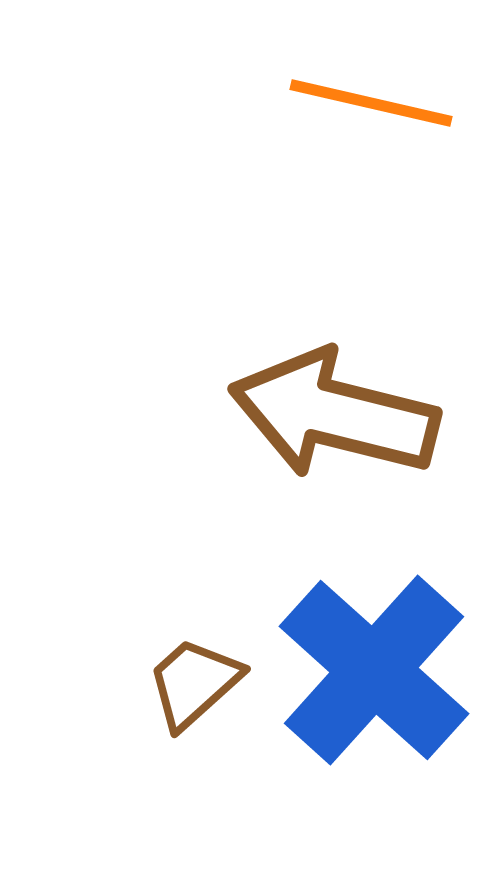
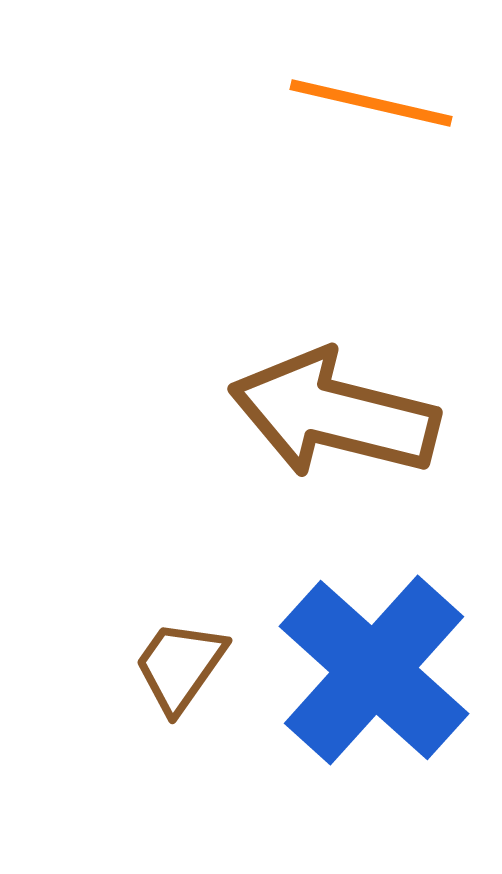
brown trapezoid: moved 14 px left, 17 px up; rotated 13 degrees counterclockwise
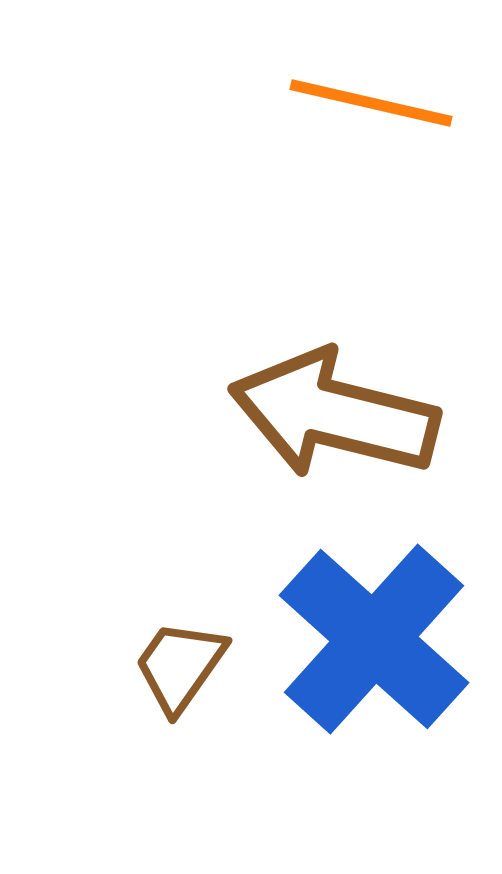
blue cross: moved 31 px up
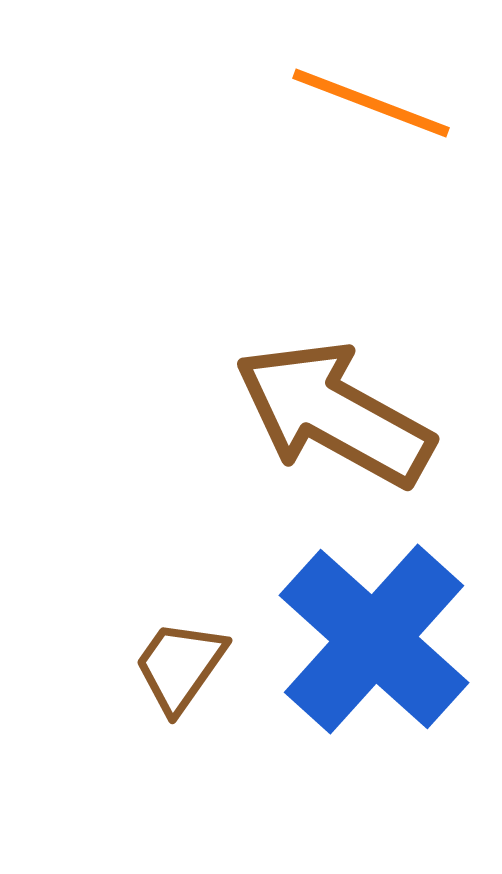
orange line: rotated 8 degrees clockwise
brown arrow: rotated 15 degrees clockwise
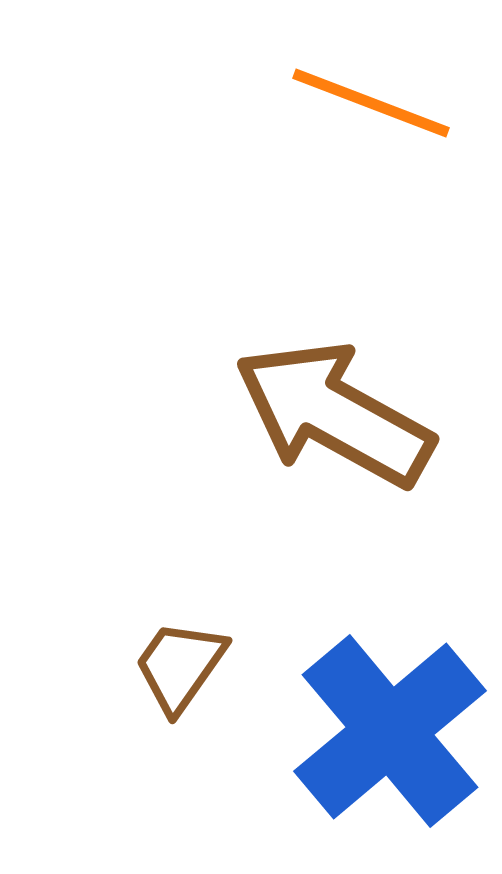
blue cross: moved 16 px right, 92 px down; rotated 8 degrees clockwise
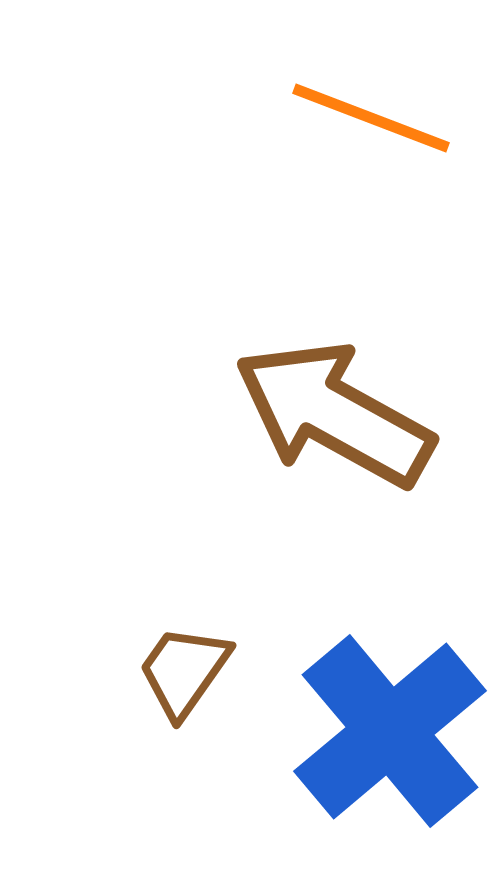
orange line: moved 15 px down
brown trapezoid: moved 4 px right, 5 px down
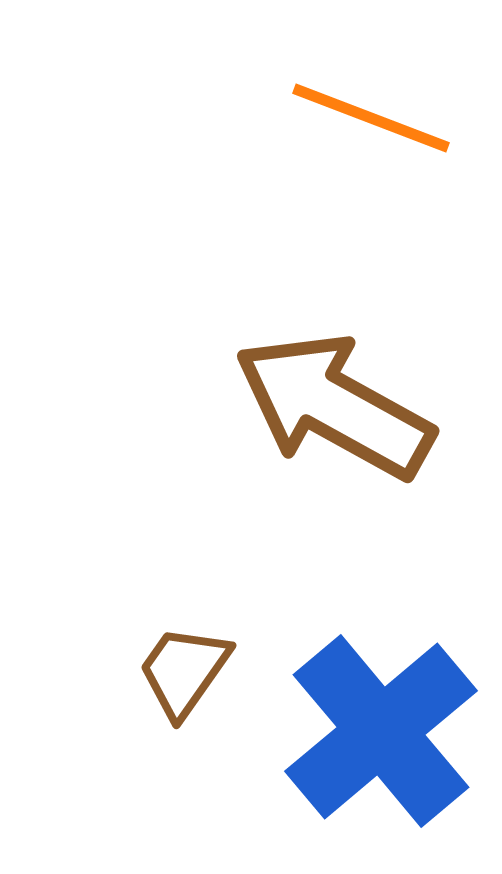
brown arrow: moved 8 px up
blue cross: moved 9 px left
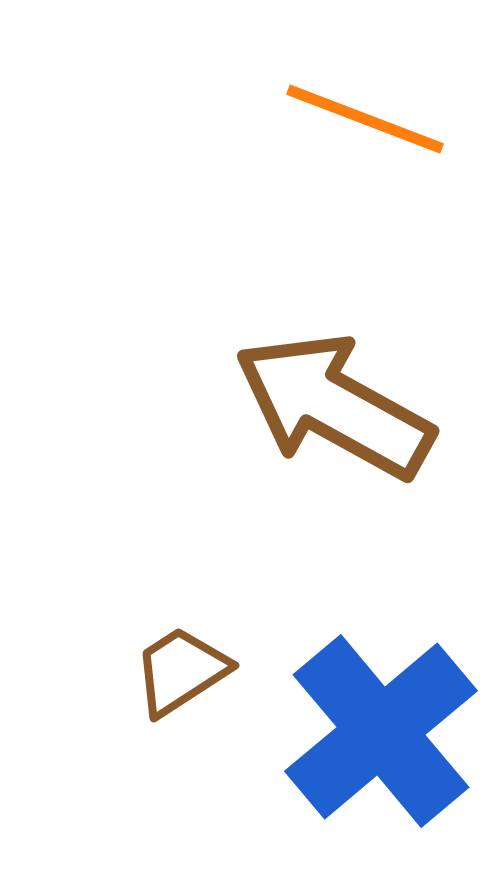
orange line: moved 6 px left, 1 px down
brown trapezoid: moved 3 px left; rotated 22 degrees clockwise
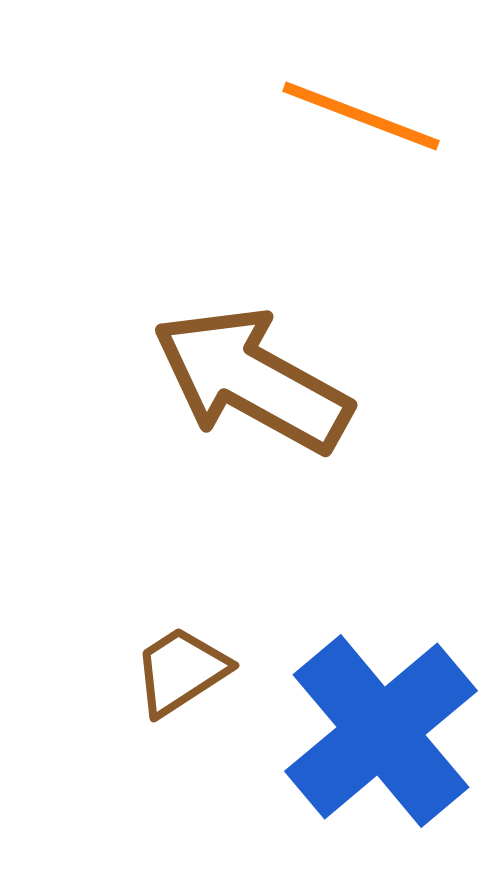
orange line: moved 4 px left, 3 px up
brown arrow: moved 82 px left, 26 px up
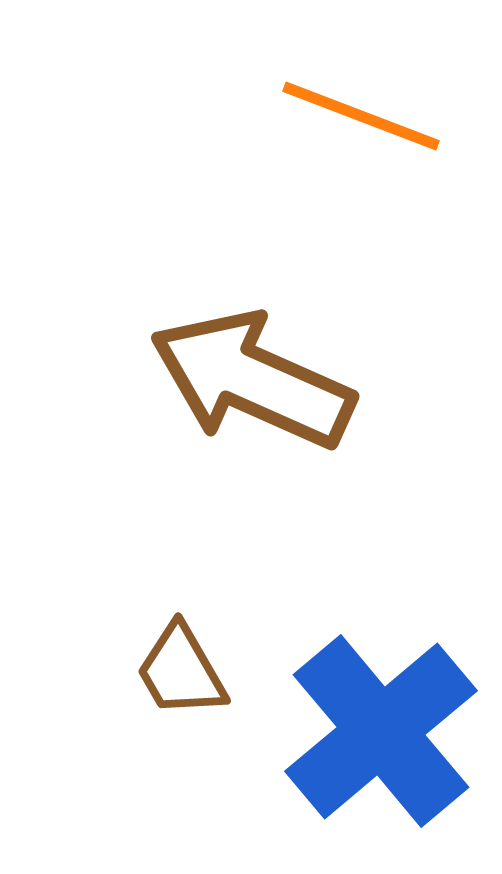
brown arrow: rotated 5 degrees counterclockwise
brown trapezoid: rotated 87 degrees counterclockwise
